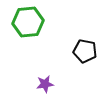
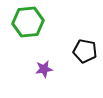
purple star: moved 1 px left, 15 px up
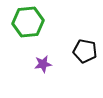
purple star: moved 1 px left, 5 px up
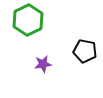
green hexagon: moved 2 px up; rotated 20 degrees counterclockwise
